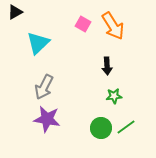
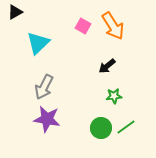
pink square: moved 2 px down
black arrow: rotated 54 degrees clockwise
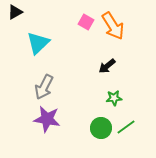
pink square: moved 3 px right, 4 px up
green star: moved 2 px down
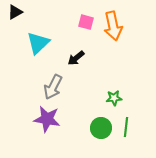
pink square: rotated 14 degrees counterclockwise
orange arrow: rotated 20 degrees clockwise
black arrow: moved 31 px left, 8 px up
gray arrow: moved 9 px right
green line: rotated 48 degrees counterclockwise
